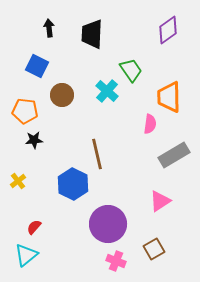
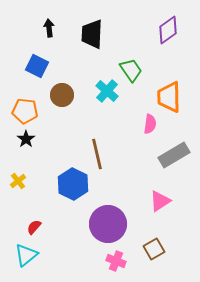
black star: moved 8 px left, 1 px up; rotated 30 degrees counterclockwise
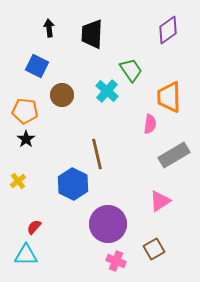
cyan triangle: rotated 40 degrees clockwise
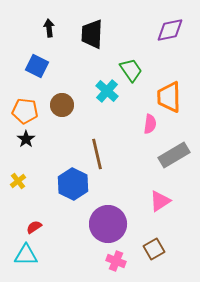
purple diamond: moved 2 px right; rotated 24 degrees clockwise
brown circle: moved 10 px down
red semicircle: rotated 14 degrees clockwise
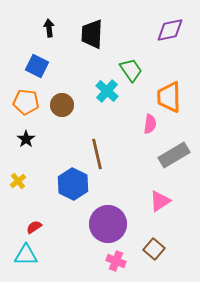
orange pentagon: moved 1 px right, 9 px up
brown square: rotated 20 degrees counterclockwise
